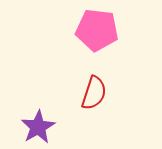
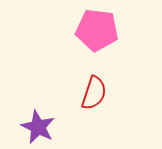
purple star: rotated 16 degrees counterclockwise
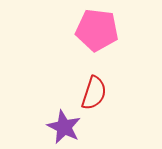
purple star: moved 26 px right
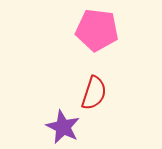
purple star: moved 1 px left
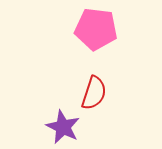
pink pentagon: moved 1 px left, 1 px up
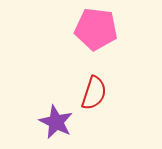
purple star: moved 7 px left, 5 px up
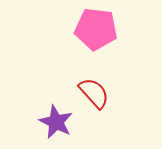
red semicircle: rotated 60 degrees counterclockwise
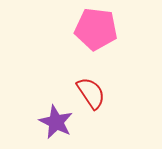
red semicircle: moved 3 px left; rotated 8 degrees clockwise
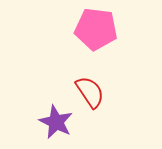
red semicircle: moved 1 px left, 1 px up
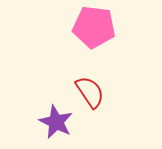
pink pentagon: moved 2 px left, 2 px up
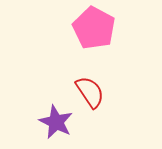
pink pentagon: moved 1 px down; rotated 21 degrees clockwise
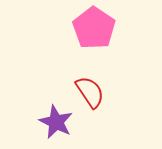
pink pentagon: rotated 6 degrees clockwise
